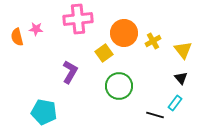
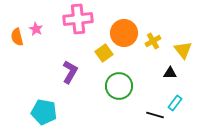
pink star: rotated 24 degrees clockwise
black triangle: moved 11 px left, 5 px up; rotated 48 degrees counterclockwise
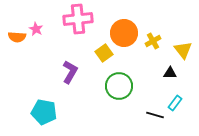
orange semicircle: rotated 72 degrees counterclockwise
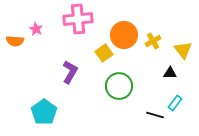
orange circle: moved 2 px down
orange semicircle: moved 2 px left, 4 px down
cyan pentagon: rotated 25 degrees clockwise
